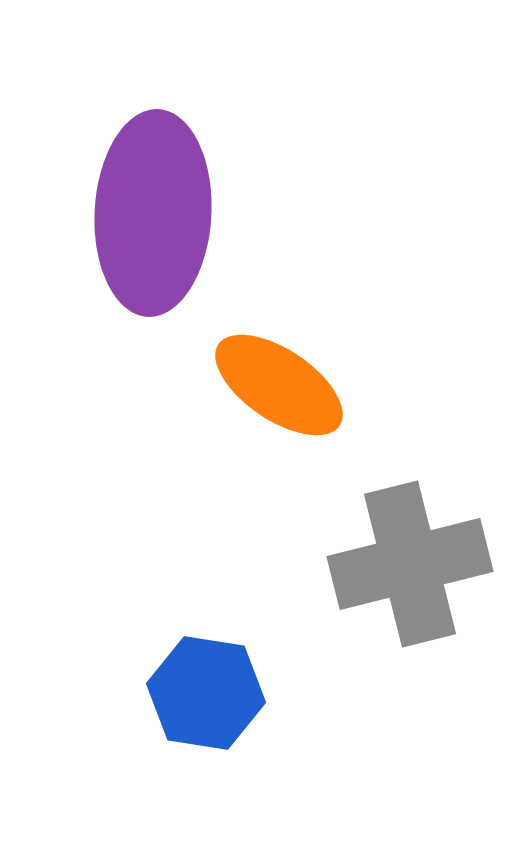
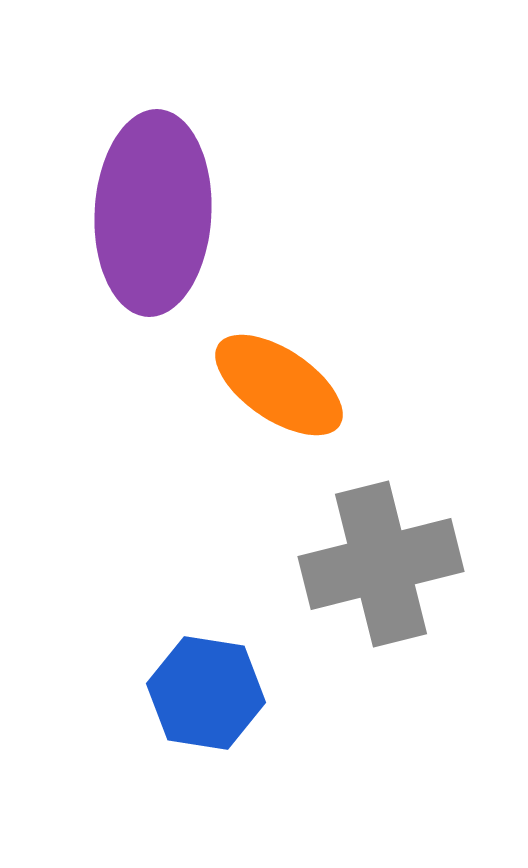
gray cross: moved 29 px left
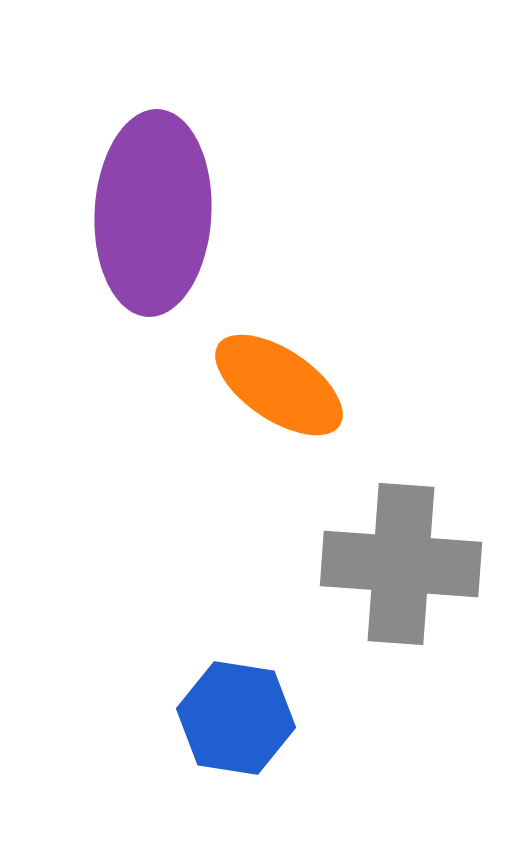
gray cross: moved 20 px right; rotated 18 degrees clockwise
blue hexagon: moved 30 px right, 25 px down
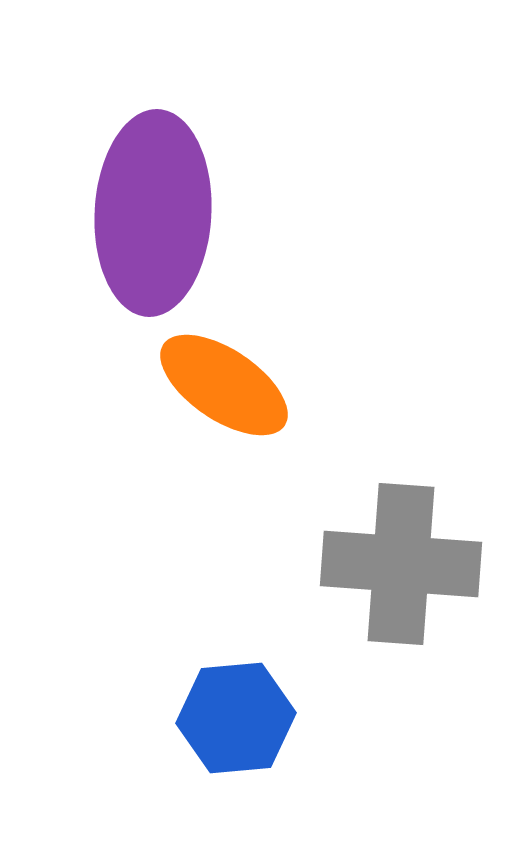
orange ellipse: moved 55 px left
blue hexagon: rotated 14 degrees counterclockwise
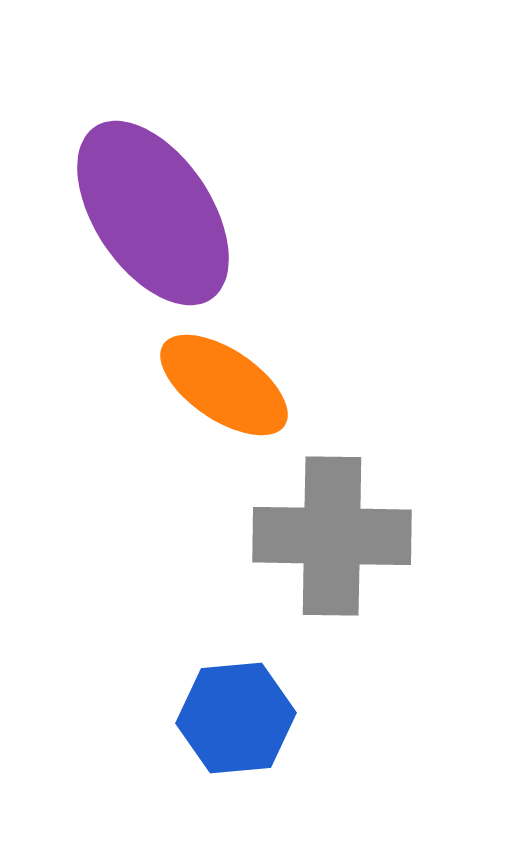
purple ellipse: rotated 37 degrees counterclockwise
gray cross: moved 69 px left, 28 px up; rotated 3 degrees counterclockwise
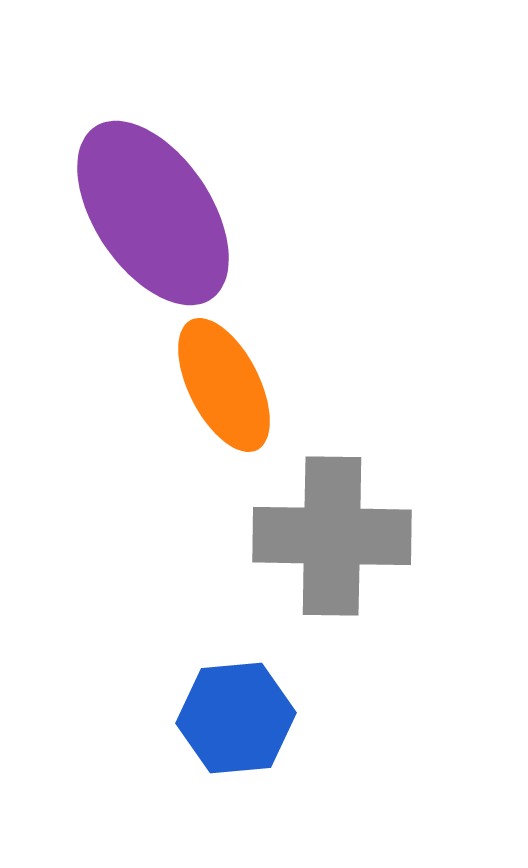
orange ellipse: rotated 29 degrees clockwise
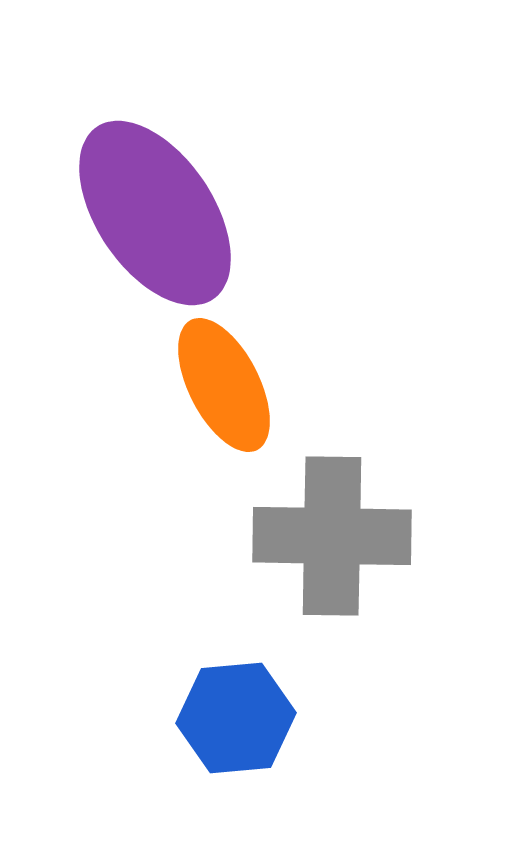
purple ellipse: moved 2 px right
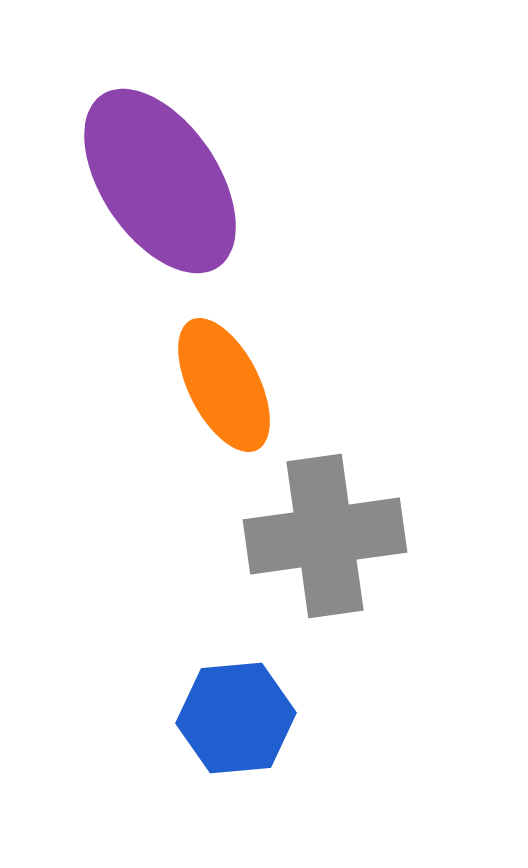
purple ellipse: moved 5 px right, 32 px up
gray cross: moved 7 px left; rotated 9 degrees counterclockwise
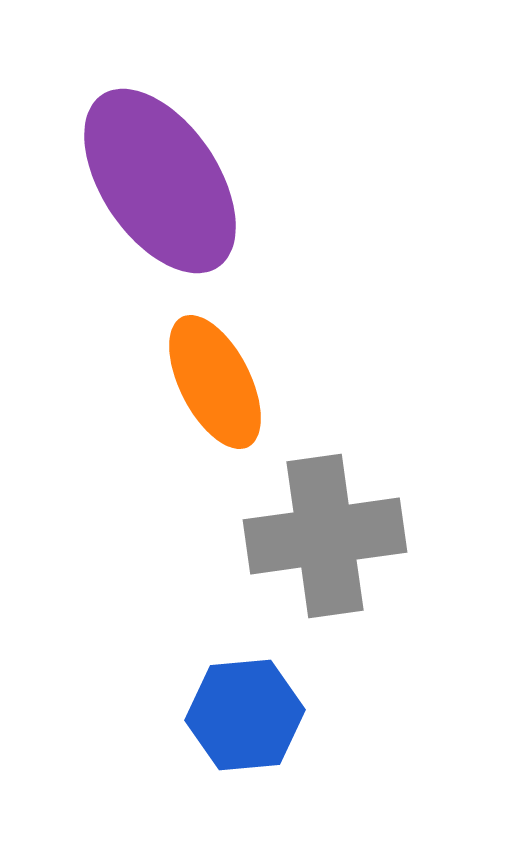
orange ellipse: moved 9 px left, 3 px up
blue hexagon: moved 9 px right, 3 px up
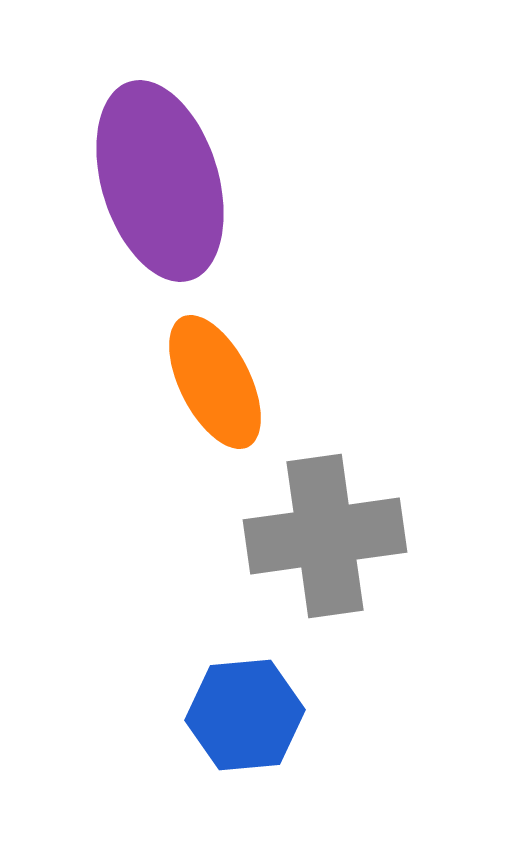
purple ellipse: rotated 17 degrees clockwise
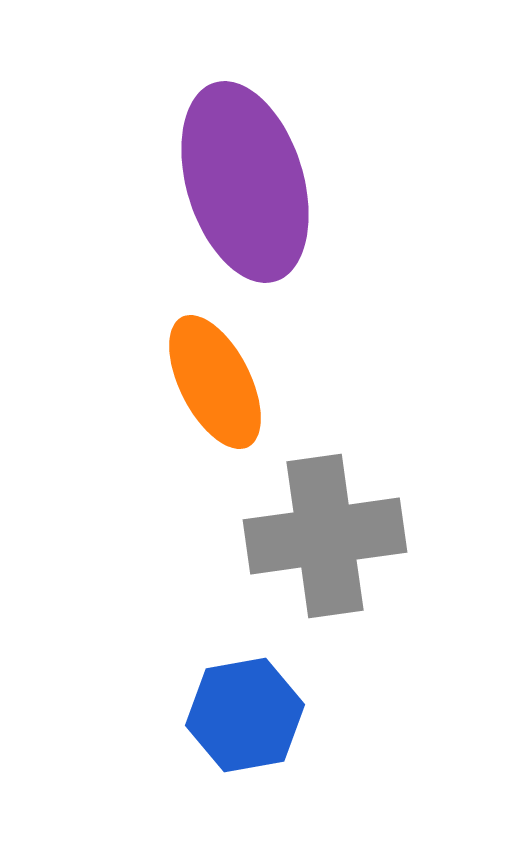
purple ellipse: moved 85 px right, 1 px down
blue hexagon: rotated 5 degrees counterclockwise
